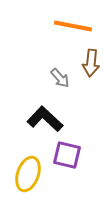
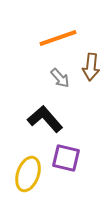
orange line: moved 15 px left, 12 px down; rotated 30 degrees counterclockwise
brown arrow: moved 4 px down
black L-shape: rotated 6 degrees clockwise
purple square: moved 1 px left, 3 px down
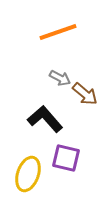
orange line: moved 6 px up
brown arrow: moved 6 px left, 27 px down; rotated 56 degrees counterclockwise
gray arrow: rotated 20 degrees counterclockwise
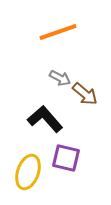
yellow ellipse: moved 2 px up
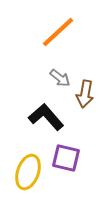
orange line: rotated 24 degrees counterclockwise
gray arrow: rotated 10 degrees clockwise
brown arrow: rotated 60 degrees clockwise
black L-shape: moved 1 px right, 2 px up
